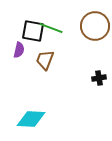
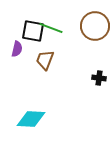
purple semicircle: moved 2 px left, 1 px up
black cross: rotated 16 degrees clockwise
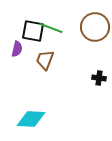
brown circle: moved 1 px down
